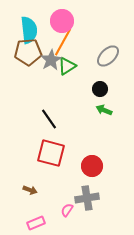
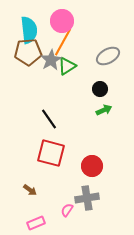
gray ellipse: rotated 15 degrees clockwise
green arrow: rotated 133 degrees clockwise
brown arrow: rotated 16 degrees clockwise
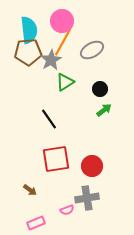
gray ellipse: moved 16 px left, 6 px up
green triangle: moved 2 px left, 16 px down
green arrow: rotated 14 degrees counterclockwise
red square: moved 5 px right, 6 px down; rotated 24 degrees counterclockwise
pink semicircle: rotated 144 degrees counterclockwise
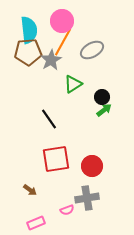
green triangle: moved 8 px right, 2 px down
black circle: moved 2 px right, 8 px down
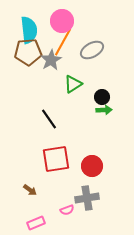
green arrow: rotated 35 degrees clockwise
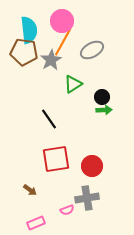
brown pentagon: moved 4 px left; rotated 12 degrees clockwise
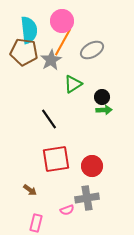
pink rectangle: rotated 54 degrees counterclockwise
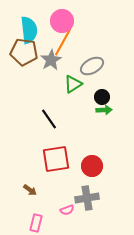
gray ellipse: moved 16 px down
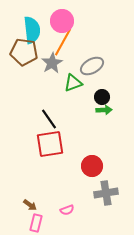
cyan semicircle: moved 3 px right
gray star: moved 1 px right, 3 px down
green triangle: moved 1 px up; rotated 12 degrees clockwise
red square: moved 6 px left, 15 px up
brown arrow: moved 15 px down
gray cross: moved 19 px right, 5 px up
